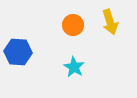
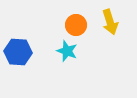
orange circle: moved 3 px right
cyan star: moved 7 px left, 16 px up; rotated 10 degrees counterclockwise
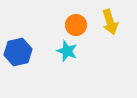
blue hexagon: rotated 16 degrees counterclockwise
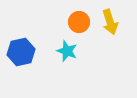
orange circle: moved 3 px right, 3 px up
blue hexagon: moved 3 px right
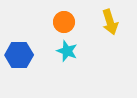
orange circle: moved 15 px left
blue hexagon: moved 2 px left, 3 px down; rotated 12 degrees clockwise
